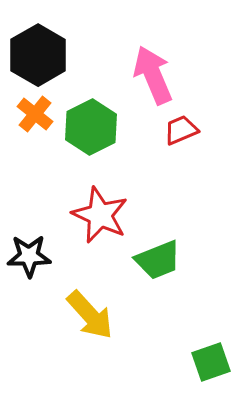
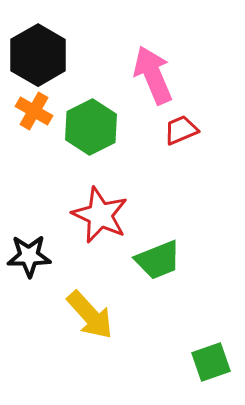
orange cross: moved 1 px left, 3 px up; rotated 9 degrees counterclockwise
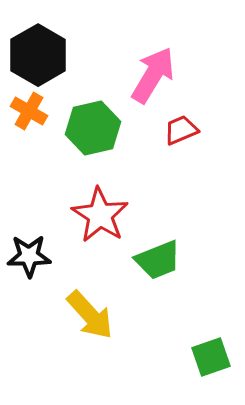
pink arrow: rotated 54 degrees clockwise
orange cross: moved 5 px left
green hexagon: moved 2 px right, 1 px down; rotated 14 degrees clockwise
red star: rotated 8 degrees clockwise
green square: moved 5 px up
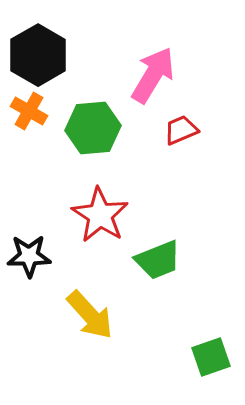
green hexagon: rotated 8 degrees clockwise
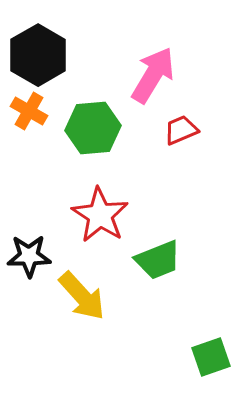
yellow arrow: moved 8 px left, 19 px up
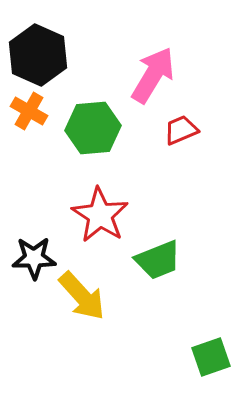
black hexagon: rotated 6 degrees counterclockwise
black star: moved 5 px right, 2 px down
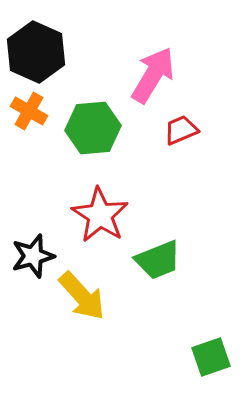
black hexagon: moved 2 px left, 3 px up
black star: moved 1 px left, 2 px up; rotated 15 degrees counterclockwise
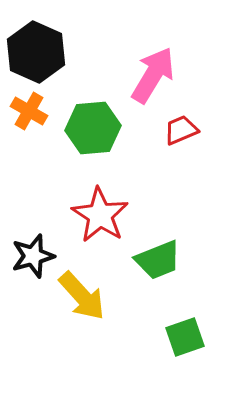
green square: moved 26 px left, 20 px up
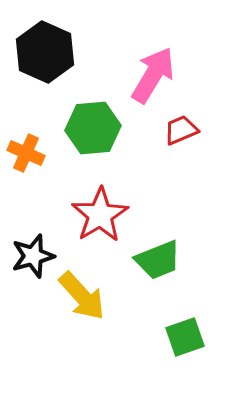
black hexagon: moved 9 px right
orange cross: moved 3 px left, 42 px down; rotated 6 degrees counterclockwise
red star: rotated 8 degrees clockwise
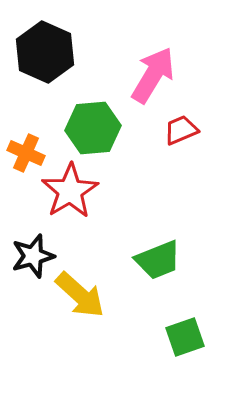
red star: moved 30 px left, 24 px up
yellow arrow: moved 2 px left, 1 px up; rotated 6 degrees counterclockwise
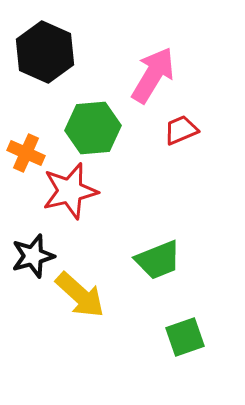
red star: rotated 18 degrees clockwise
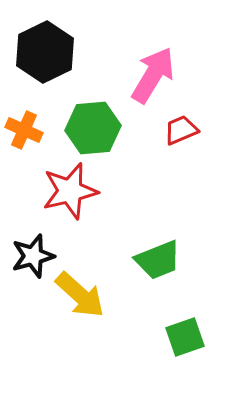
black hexagon: rotated 10 degrees clockwise
orange cross: moved 2 px left, 23 px up
